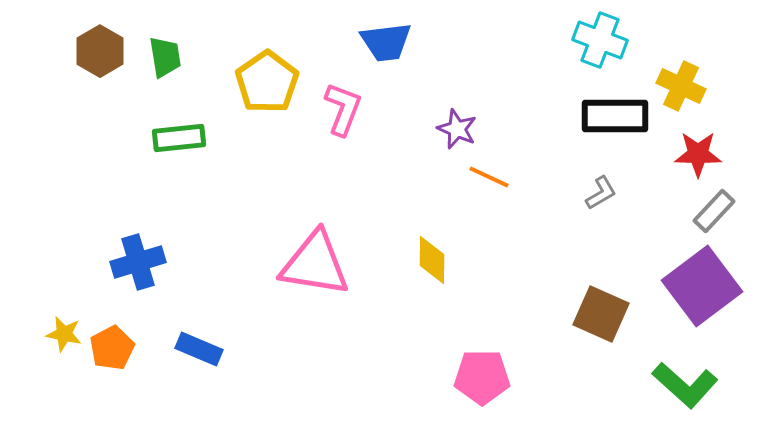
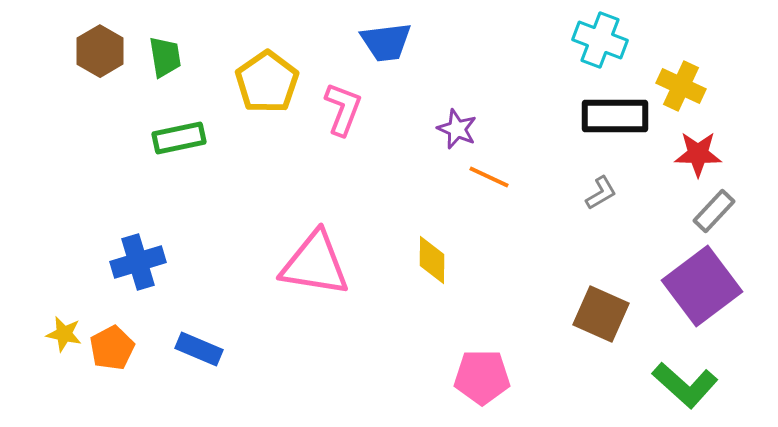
green rectangle: rotated 6 degrees counterclockwise
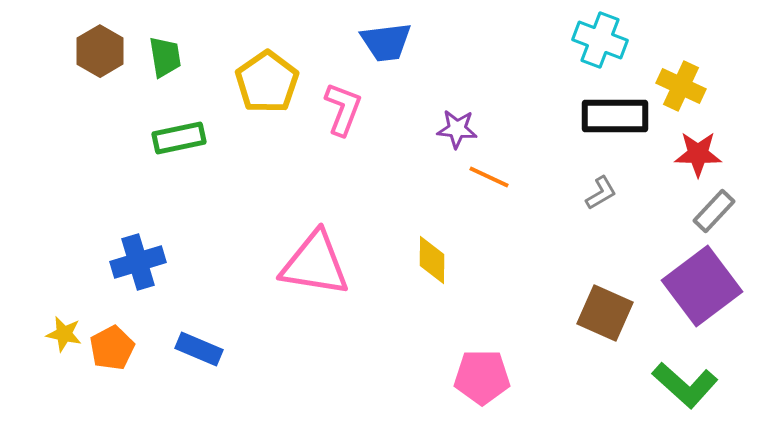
purple star: rotated 18 degrees counterclockwise
brown square: moved 4 px right, 1 px up
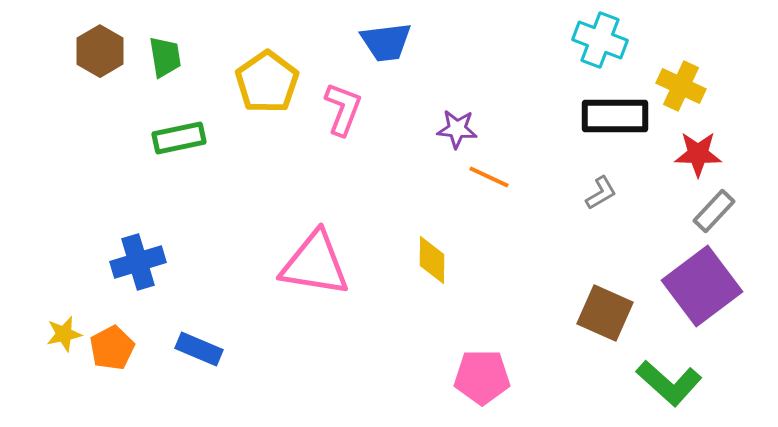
yellow star: rotated 24 degrees counterclockwise
green L-shape: moved 16 px left, 2 px up
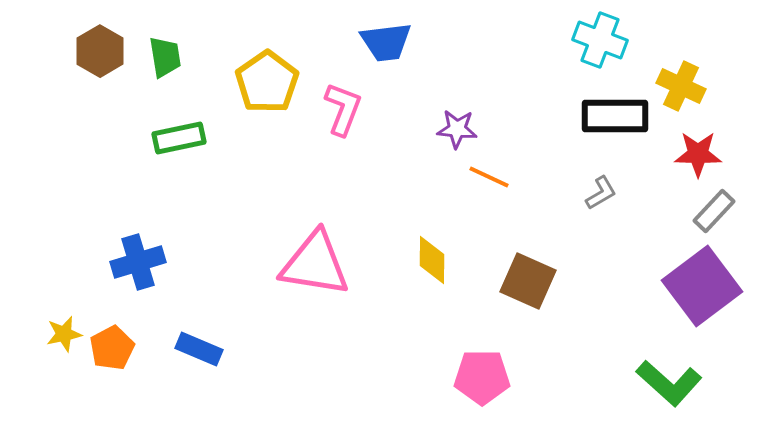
brown square: moved 77 px left, 32 px up
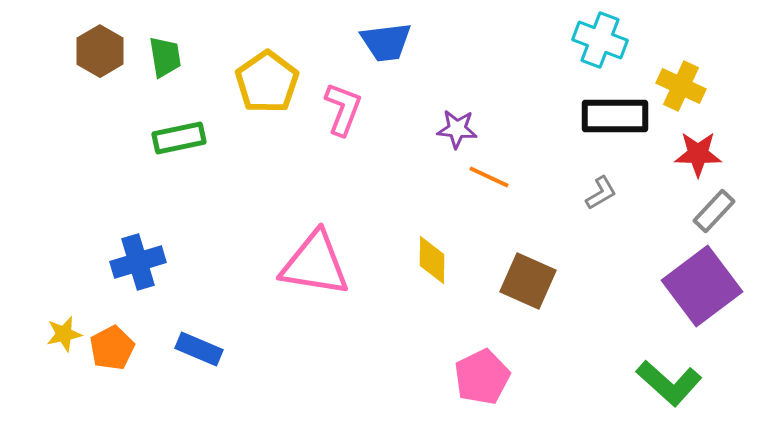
pink pentagon: rotated 26 degrees counterclockwise
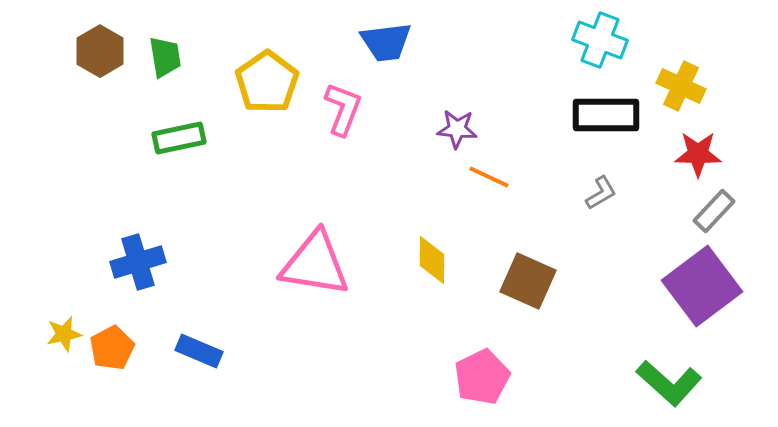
black rectangle: moved 9 px left, 1 px up
blue rectangle: moved 2 px down
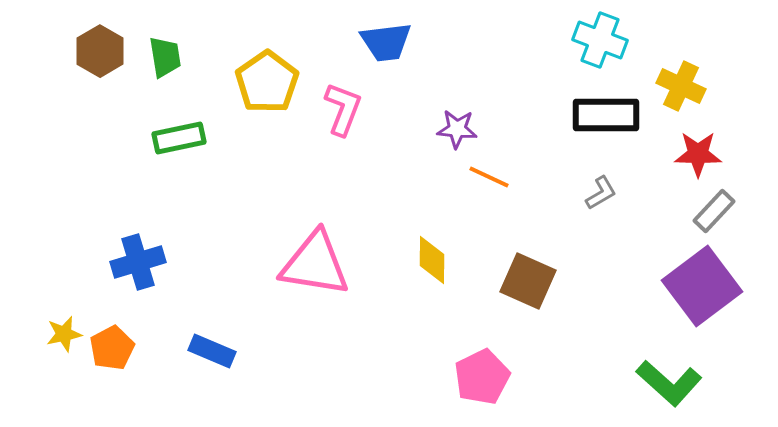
blue rectangle: moved 13 px right
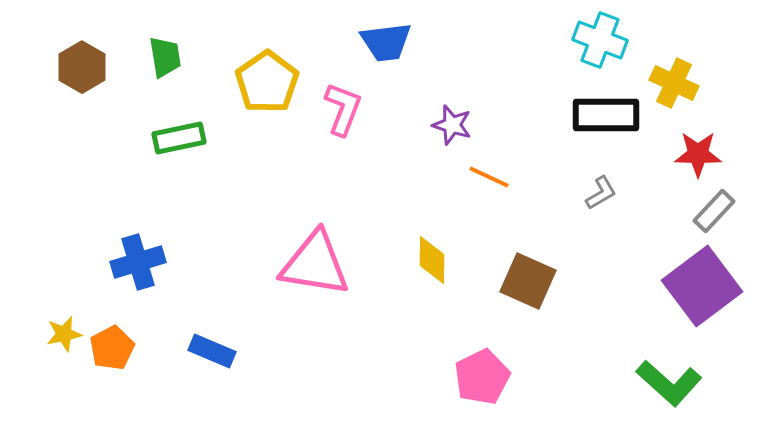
brown hexagon: moved 18 px left, 16 px down
yellow cross: moved 7 px left, 3 px up
purple star: moved 5 px left, 4 px up; rotated 12 degrees clockwise
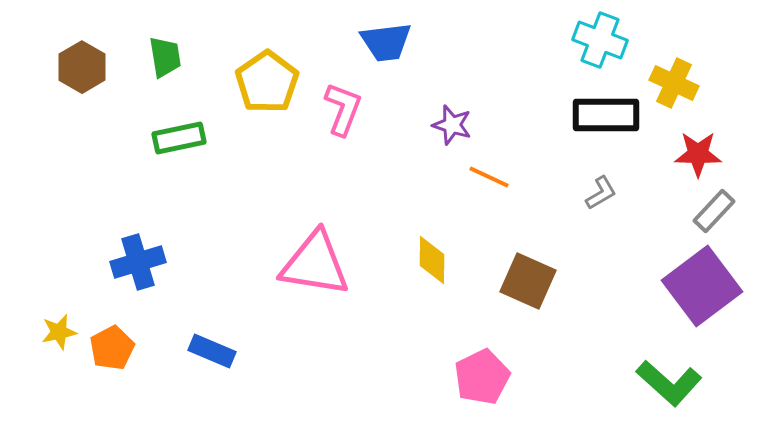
yellow star: moved 5 px left, 2 px up
